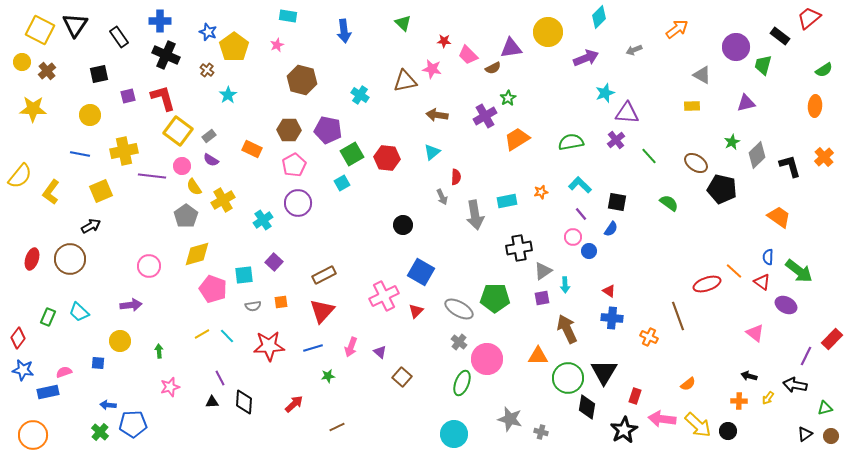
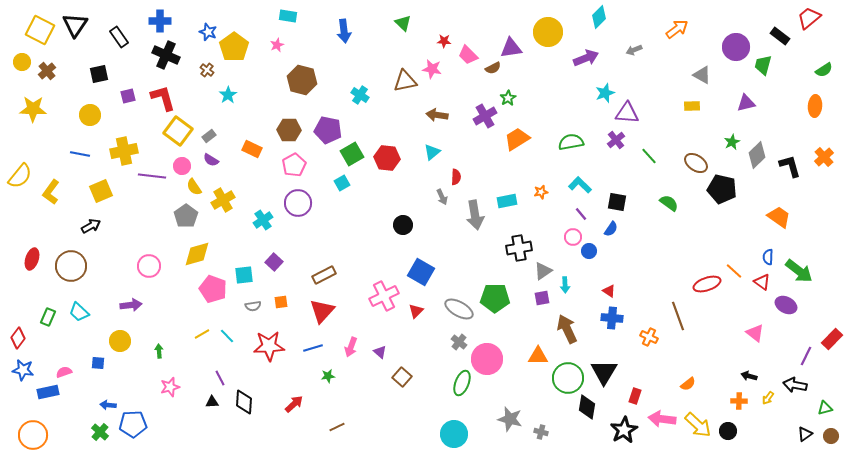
brown circle at (70, 259): moved 1 px right, 7 px down
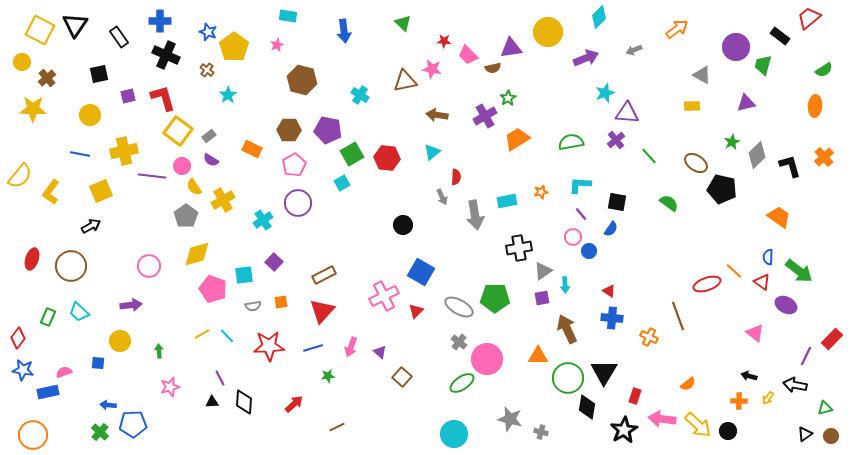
brown semicircle at (493, 68): rotated 14 degrees clockwise
brown cross at (47, 71): moved 7 px down
cyan L-shape at (580, 185): rotated 40 degrees counterclockwise
gray ellipse at (459, 309): moved 2 px up
green ellipse at (462, 383): rotated 35 degrees clockwise
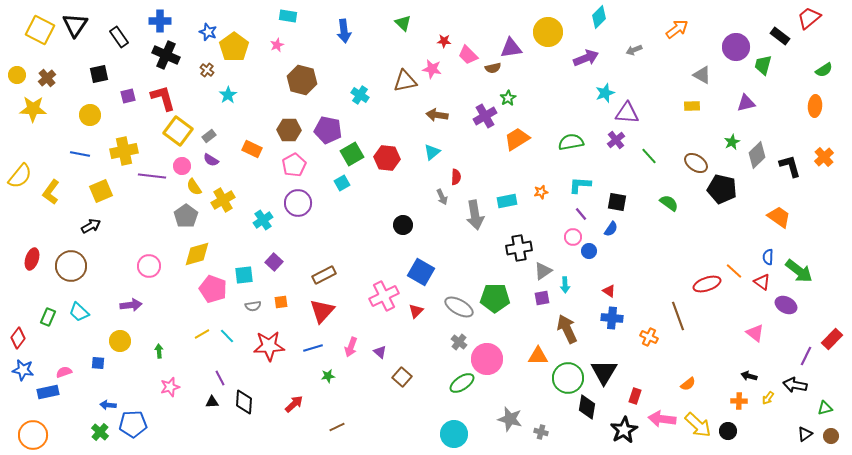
yellow circle at (22, 62): moved 5 px left, 13 px down
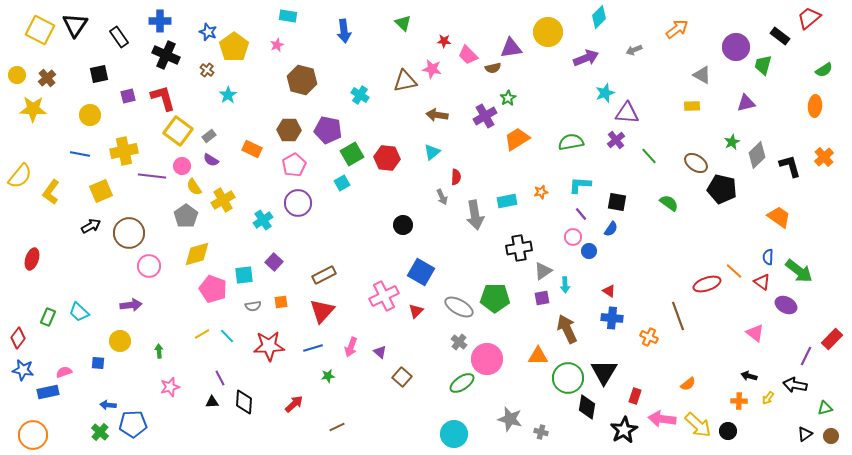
brown circle at (71, 266): moved 58 px right, 33 px up
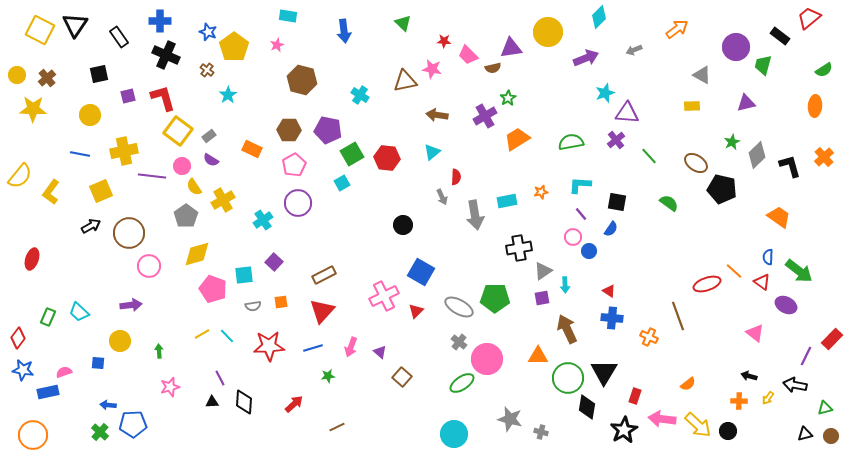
black triangle at (805, 434): rotated 21 degrees clockwise
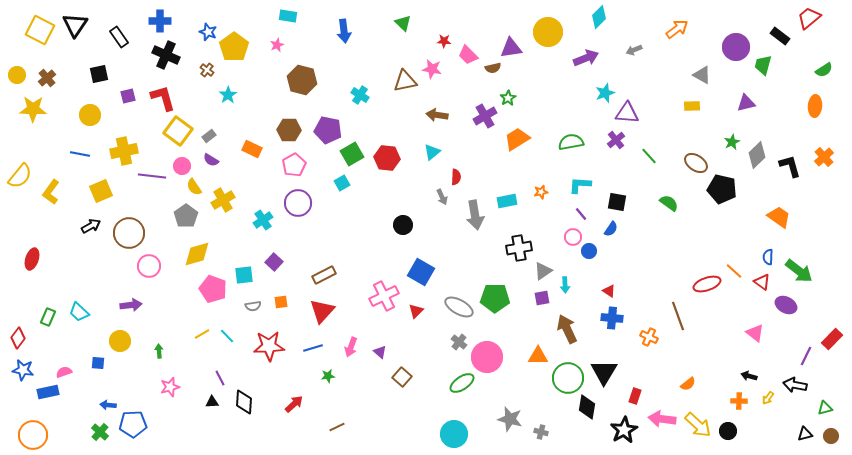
pink circle at (487, 359): moved 2 px up
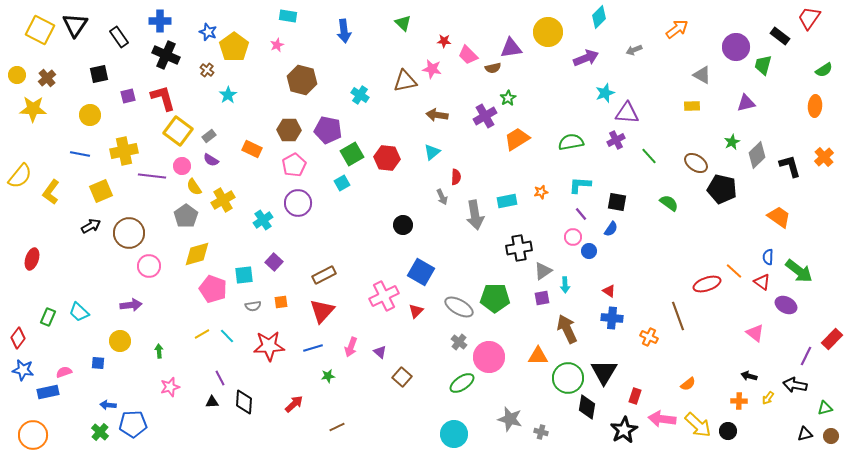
red trapezoid at (809, 18): rotated 15 degrees counterclockwise
purple cross at (616, 140): rotated 12 degrees clockwise
pink circle at (487, 357): moved 2 px right
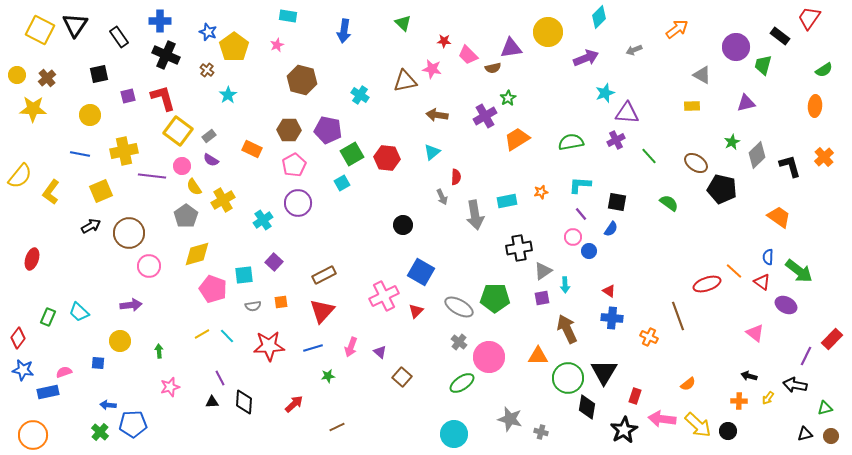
blue arrow at (344, 31): rotated 15 degrees clockwise
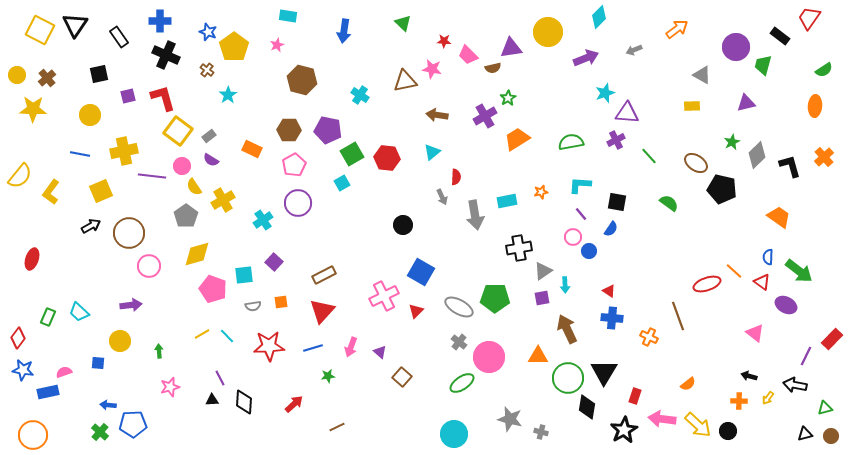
black triangle at (212, 402): moved 2 px up
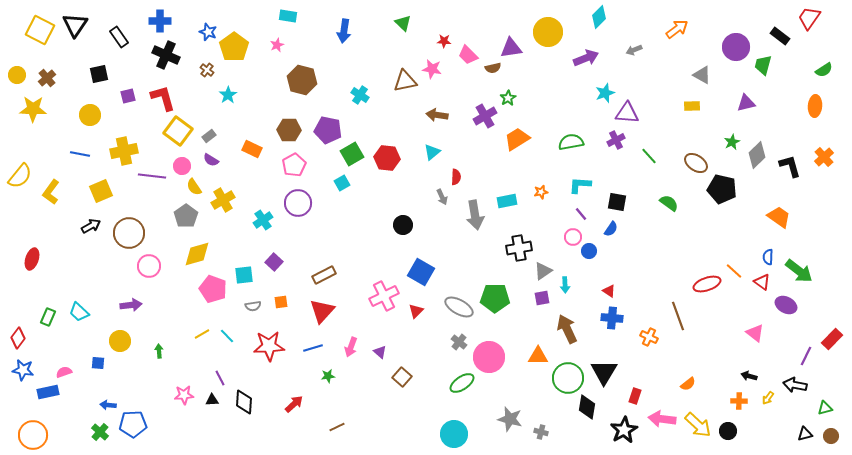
pink star at (170, 387): moved 14 px right, 8 px down; rotated 12 degrees clockwise
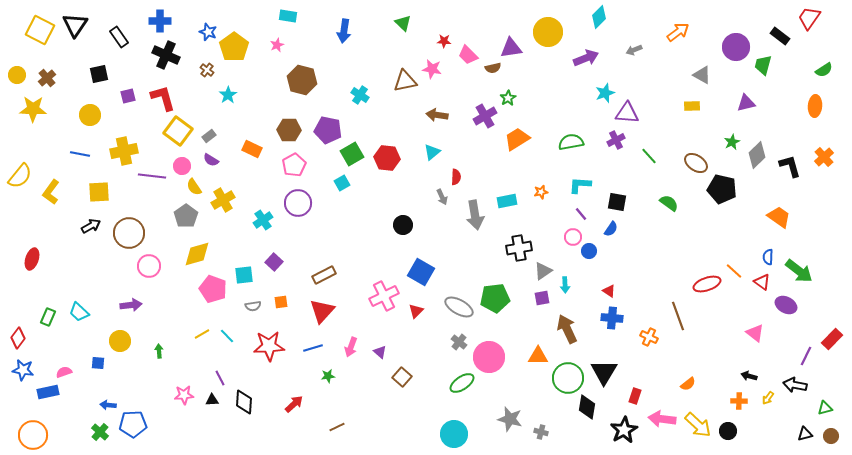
orange arrow at (677, 29): moved 1 px right, 3 px down
yellow square at (101, 191): moved 2 px left, 1 px down; rotated 20 degrees clockwise
green pentagon at (495, 298): rotated 8 degrees counterclockwise
